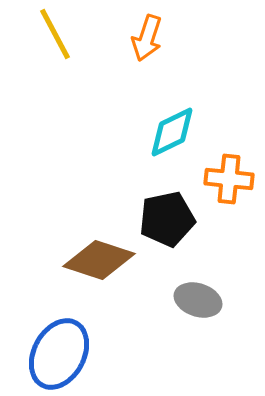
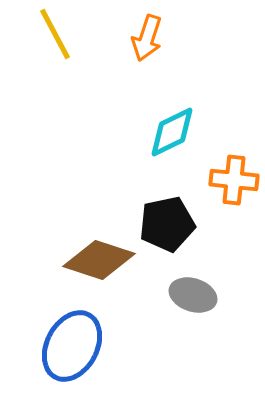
orange cross: moved 5 px right, 1 px down
black pentagon: moved 5 px down
gray ellipse: moved 5 px left, 5 px up
blue ellipse: moved 13 px right, 8 px up
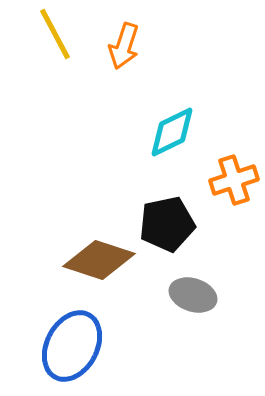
orange arrow: moved 23 px left, 8 px down
orange cross: rotated 24 degrees counterclockwise
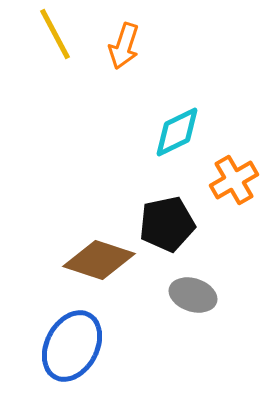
cyan diamond: moved 5 px right
orange cross: rotated 12 degrees counterclockwise
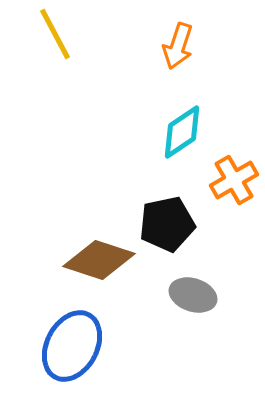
orange arrow: moved 54 px right
cyan diamond: moved 5 px right; rotated 8 degrees counterclockwise
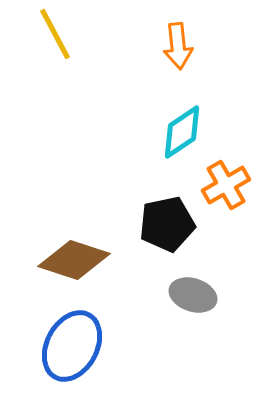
orange arrow: rotated 24 degrees counterclockwise
orange cross: moved 8 px left, 5 px down
brown diamond: moved 25 px left
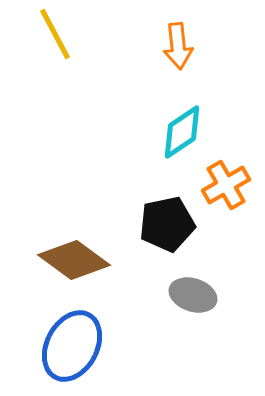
brown diamond: rotated 18 degrees clockwise
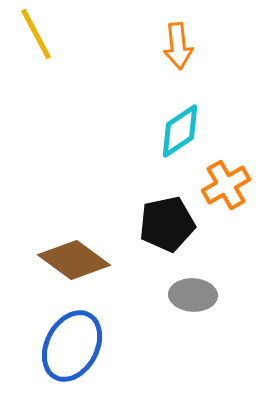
yellow line: moved 19 px left
cyan diamond: moved 2 px left, 1 px up
gray ellipse: rotated 15 degrees counterclockwise
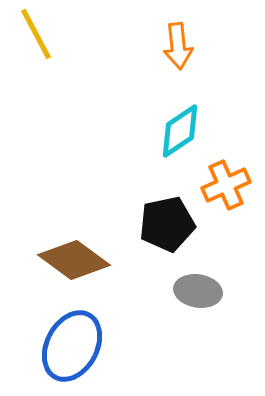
orange cross: rotated 6 degrees clockwise
gray ellipse: moved 5 px right, 4 px up; rotated 6 degrees clockwise
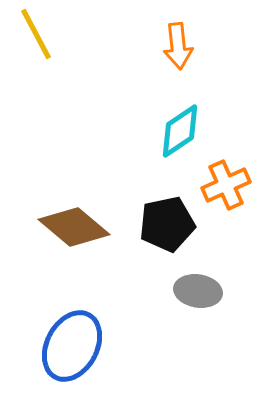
brown diamond: moved 33 px up; rotated 4 degrees clockwise
